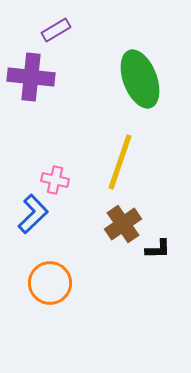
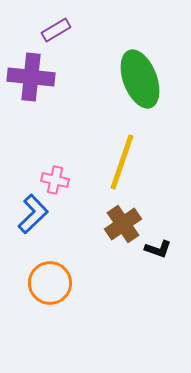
yellow line: moved 2 px right
black L-shape: rotated 20 degrees clockwise
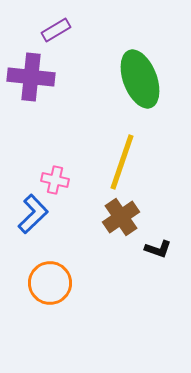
brown cross: moved 2 px left, 7 px up
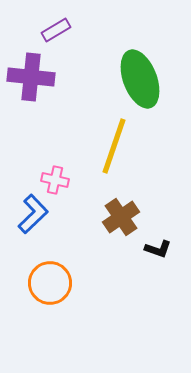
yellow line: moved 8 px left, 16 px up
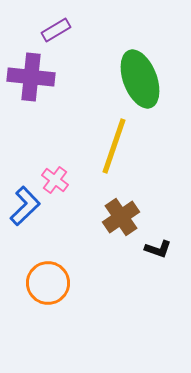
pink cross: rotated 24 degrees clockwise
blue L-shape: moved 8 px left, 8 px up
orange circle: moved 2 px left
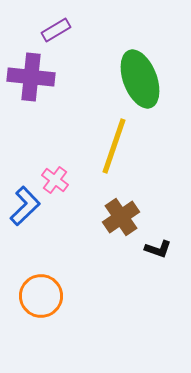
orange circle: moved 7 px left, 13 px down
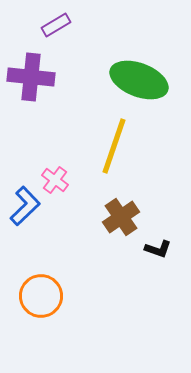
purple rectangle: moved 5 px up
green ellipse: moved 1 px left, 1 px down; rotated 48 degrees counterclockwise
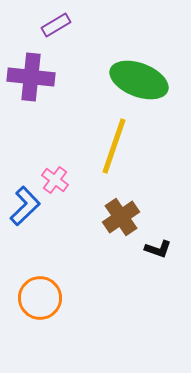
orange circle: moved 1 px left, 2 px down
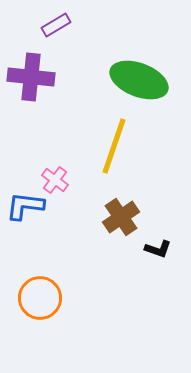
blue L-shape: rotated 129 degrees counterclockwise
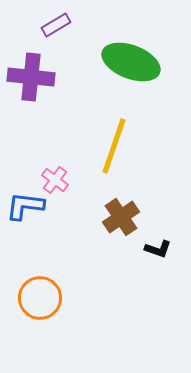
green ellipse: moved 8 px left, 18 px up
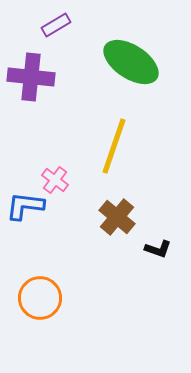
green ellipse: rotated 12 degrees clockwise
brown cross: moved 4 px left; rotated 15 degrees counterclockwise
